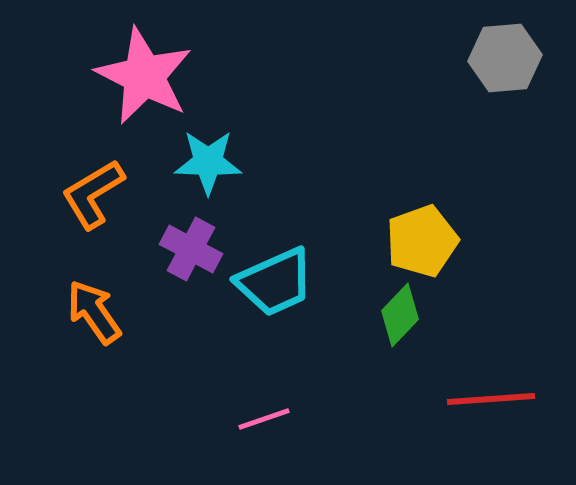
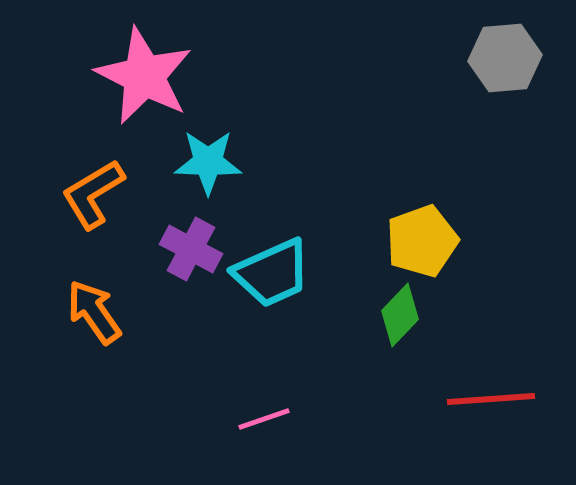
cyan trapezoid: moved 3 px left, 9 px up
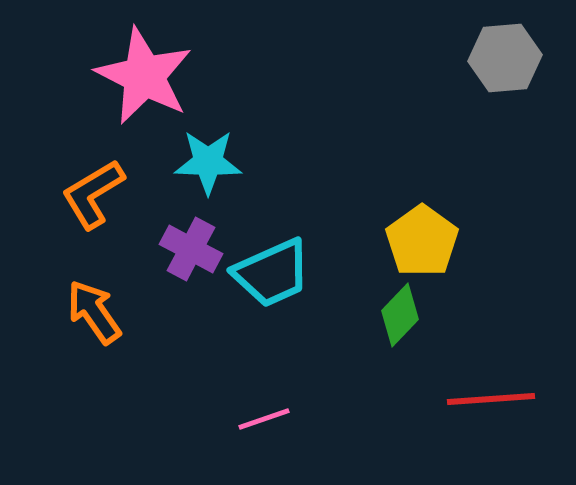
yellow pentagon: rotated 16 degrees counterclockwise
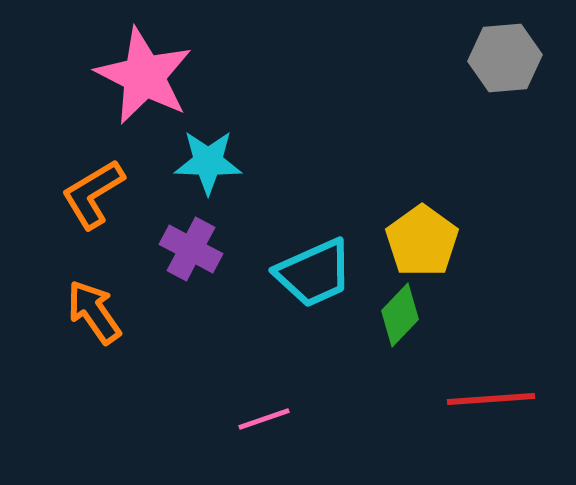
cyan trapezoid: moved 42 px right
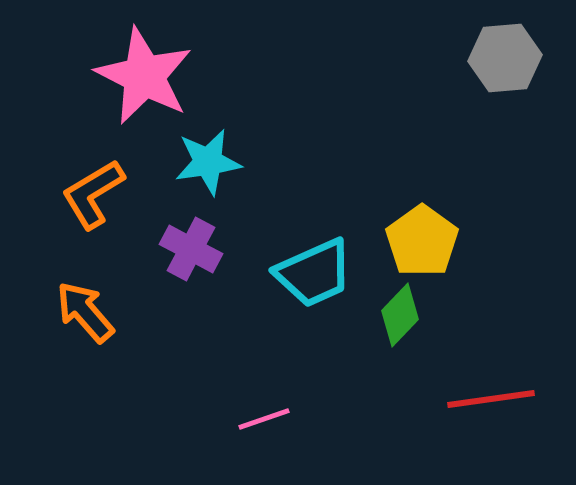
cyan star: rotated 10 degrees counterclockwise
orange arrow: moved 9 px left; rotated 6 degrees counterclockwise
red line: rotated 4 degrees counterclockwise
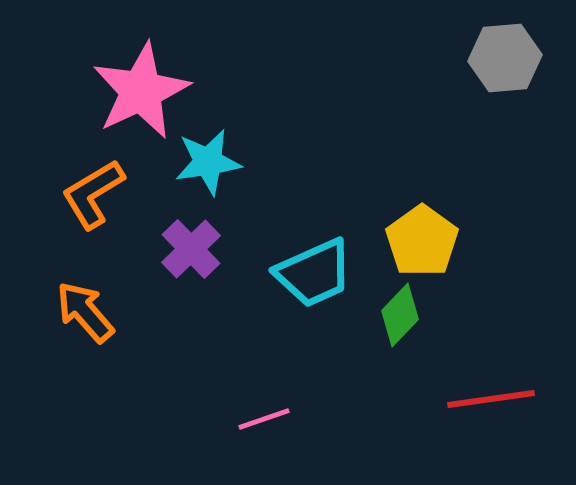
pink star: moved 3 px left, 15 px down; rotated 20 degrees clockwise
purple cross: rotated 18 degrees clockwise
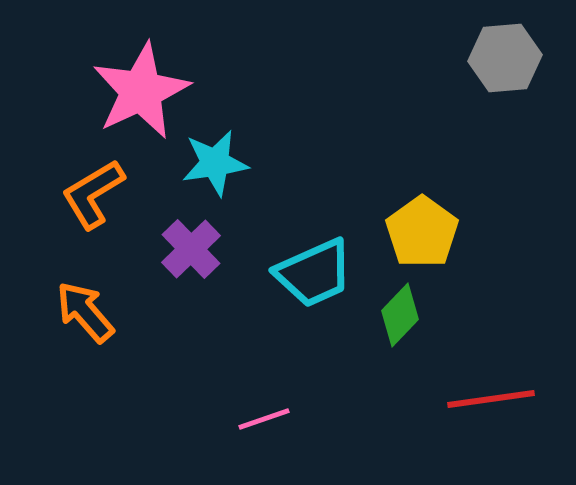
cyan star: moved 7 px right, 1 px down
yellow pentagon: moved 9 px up
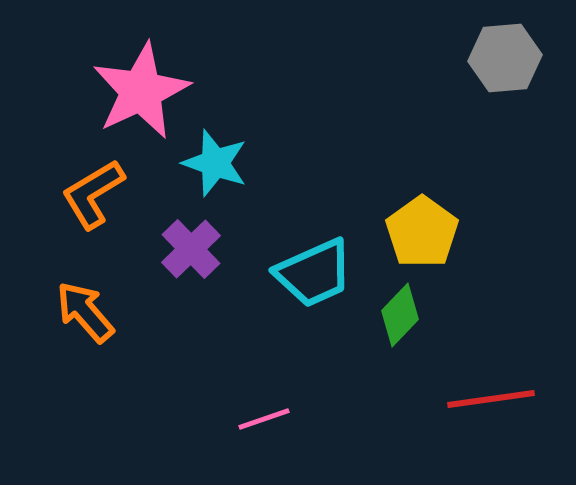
cyan star: rotated 28 degrees clockwise
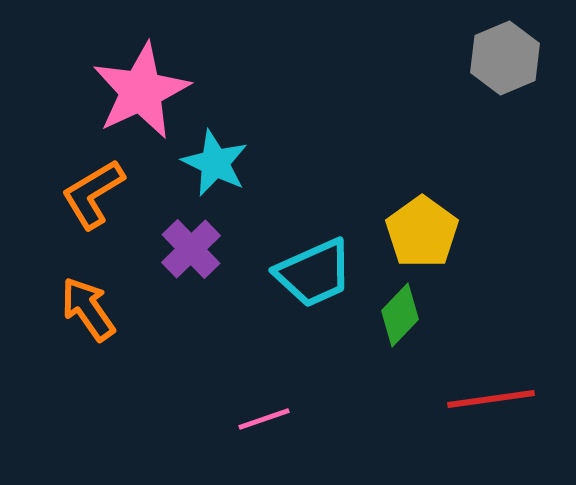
gray hexagon: rotated 18 degrees counterclockwise
cyan star: rotated 6 degrees clockwise
orange arrow: moved 3 px right, 3 px up; rotated 6 degrees clockwise
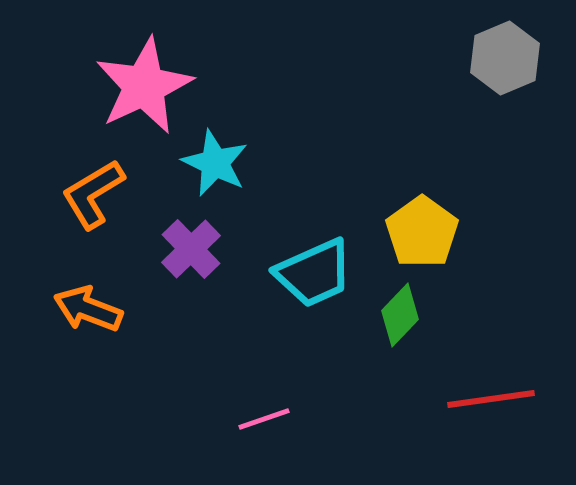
pink star: moved 3 px right, 5 px up
orange arrow: rotated 34 degrees counterclockwise
